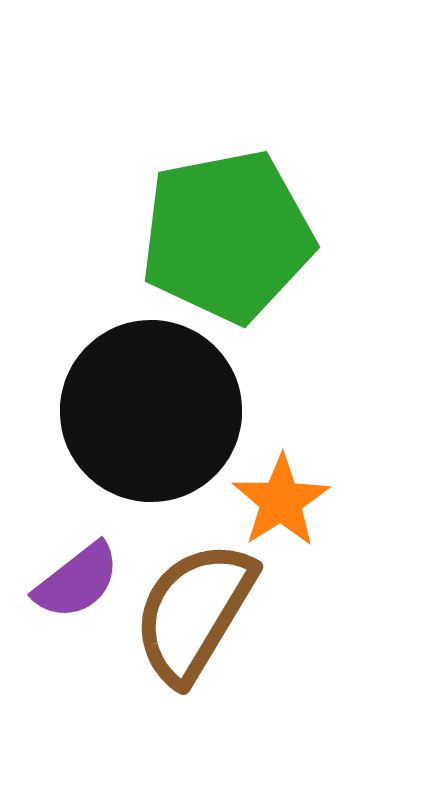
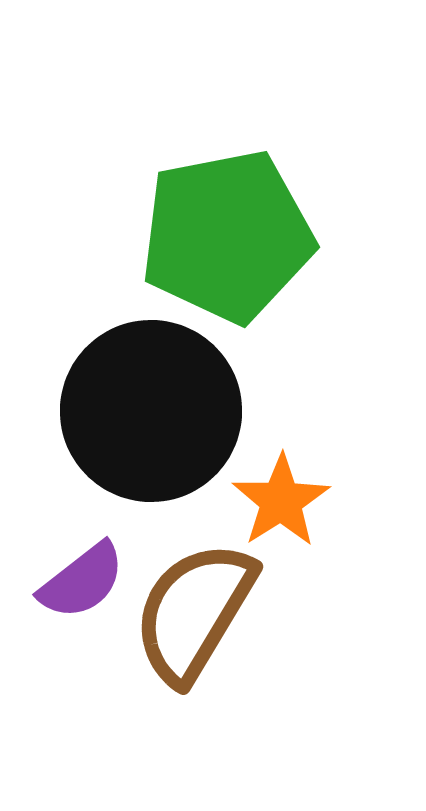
purple semicircle: moved 5 px right
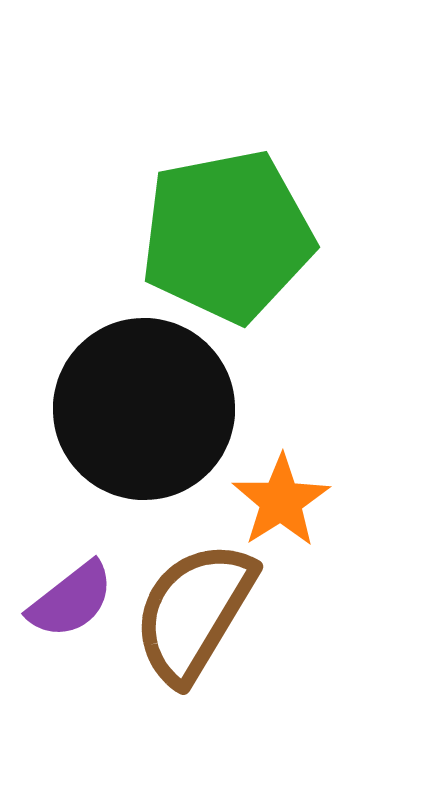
black circle: moved 7 px left, 2 px up
purple semicircle: moved 11 px left, 19 px down
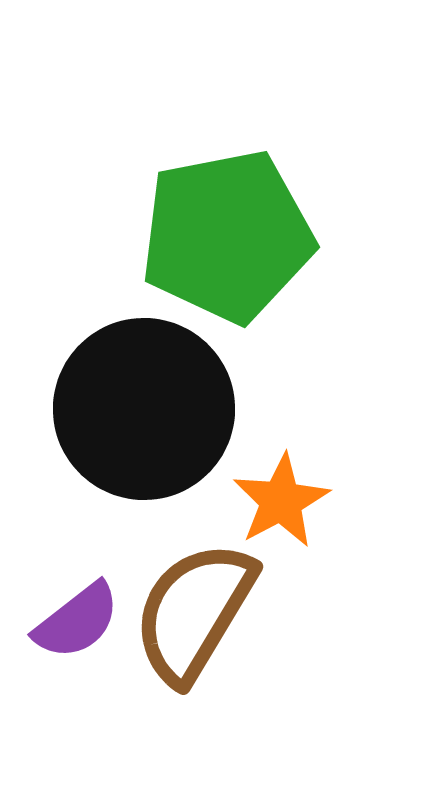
orange star: rotated 4 degrees clockwise
purple semicircle: moved 6 px right, 21 px down
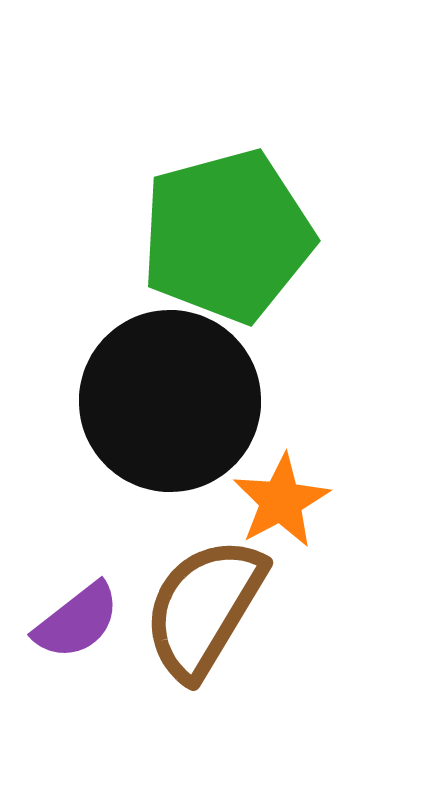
green pentagon: rotated 4 degrees counterclockwise
black circle: moved 26 px right, 8 px up
brown semicircle: moved 10 px right, 4 px up
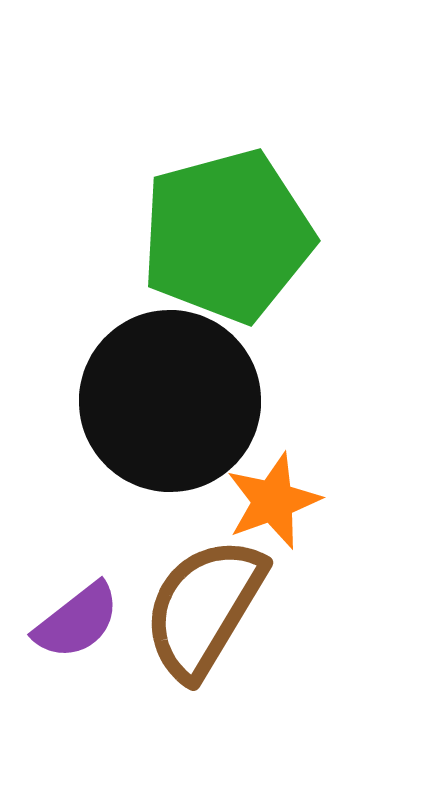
orange star: moved 8 px left; rotated 8 degrees clockwise
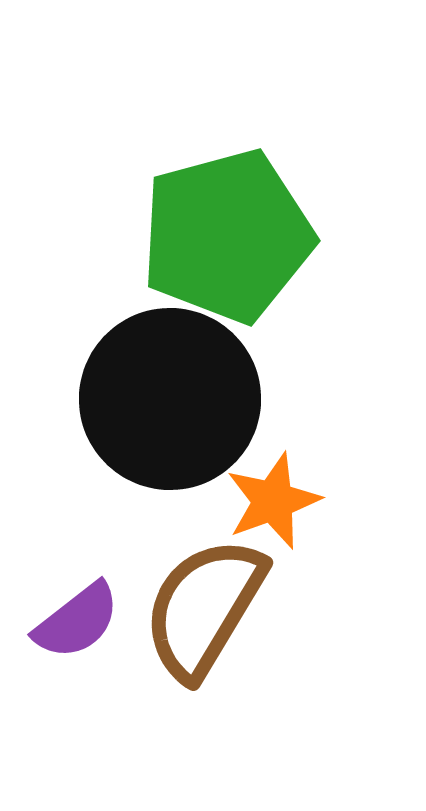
black circle: moved 2 px up
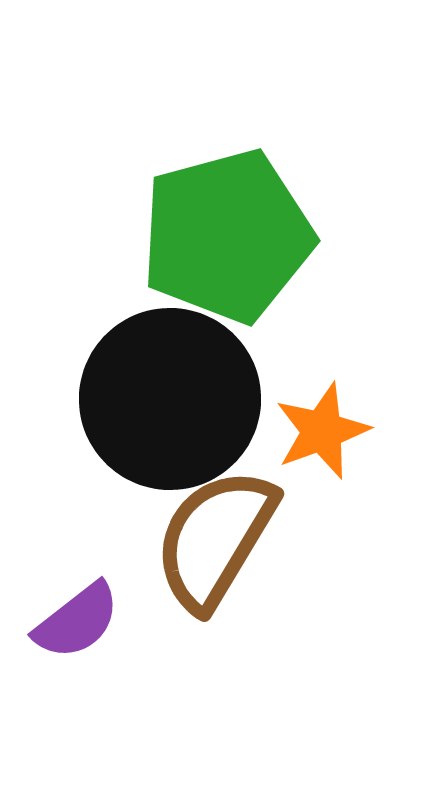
orange star: moved 49 px right, 70 px up
brown semicircle: moved 11 px right, 69 px up
